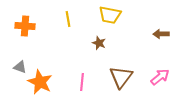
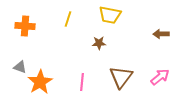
yellow line: rotated 28 degrees clockwise
brown star: rotated 24 degrees counterclockwise
orange star: rotated 15 degrees clockwise
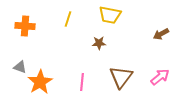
brown arrow: rotated 28 degrees counterclockwise
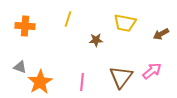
yellow trapezoid: moved 15 px right, 8 px down
brown star: moved 3 px left, 3 px up
pink arrow: moved 8 px left, 6 px up
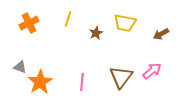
orange cross: moved 4 px right, 3 px up; rotated 30 degrees counterclockwise
brown star: moved 7 px up; rotated 24 degrees counterclockwise
